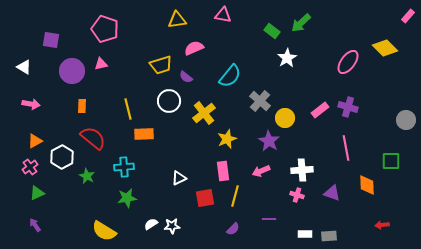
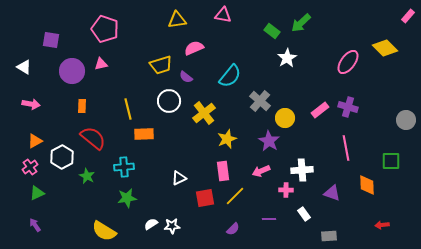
pink cross at (297, 195): moved 11 px left, 5 px up; rotated 16 degrees counterclockwise
yellow line at (235, 196): rotated 30 degrees clockwise
white rectangle at (305, 234): moved 1 px left, 20 px up; rotated 56 degrees clockwise
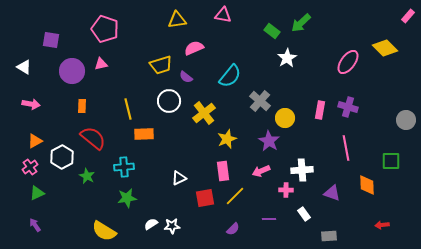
pink rectangle at (320, 110): rotated 42 degrees counterclockwise
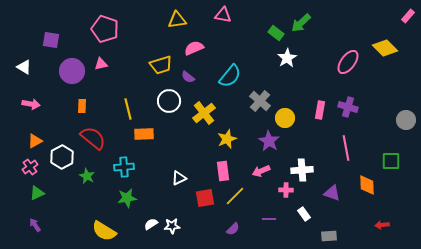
green rectangle at (272, 31): moved 4 px right, 2 px down
purple semicircle at (186, 77): moved 2 px right
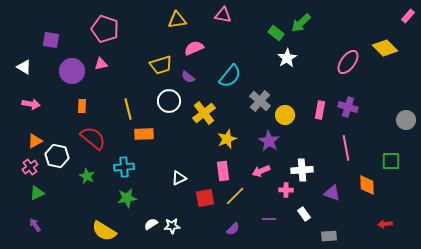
yellow circle at (285, 118): moved 3 px up
white hexagon at (62, 157): moved 5 px left, 1 px up; rotated 20 degrees counterclockwise
red arrow at (382, 225): moved 3 px right, 1 px up
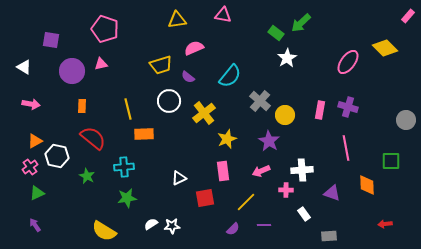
yellow line at (235, 196): moved 11 px right, 6 px down
purple line at (269, 219): moved 5 px left, 6 px down
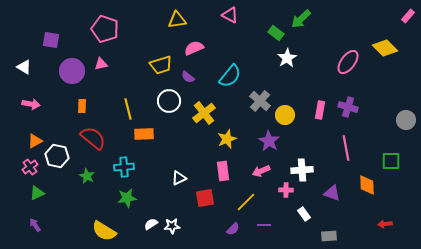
pink triangle at (223, 15): moved 7 px right; rotated 18 degrees clockwise
green arrow at (301, 23): moved 4 px up
